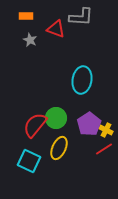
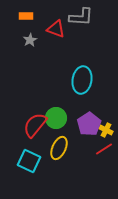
gray star: rotated 16 degrees clockwise
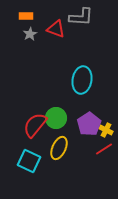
gray star: moved 6 px up
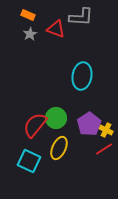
orange rectangle: moved 2 px right, 1 px up; rotated 24 degrees clockwise
cyan ellipse: moved 4 px up
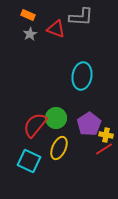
yellow cross: moved 5 px down; rotated 16 degrees counterclockwise
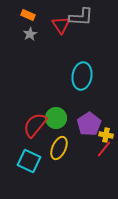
red triangle: moved 5 px right, 4 px up; rotated 36 degrees clockwise
red line: rotated 18 degrees counterclockwise
